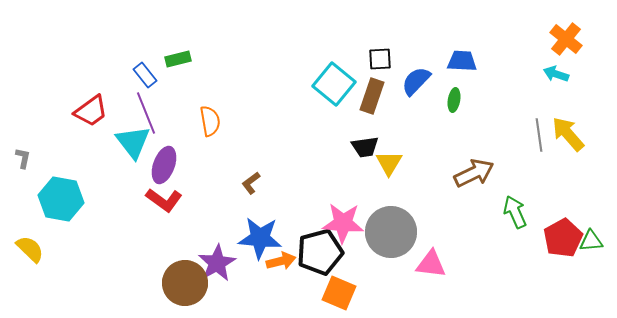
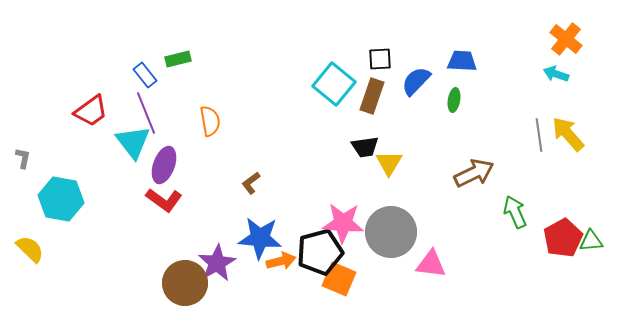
orange square: moved 14 px up
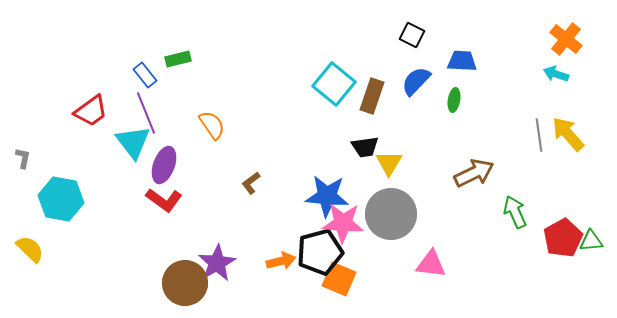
black square: moved 32 px right, 24 px up; rotated 30 degrees clockwise
orange semicircle: moved 2 px right, 4 px down; rotated 24 degrees counterclockwise
gray circle: moved 18 px up
blue star: moved 67 px right, 42 px up
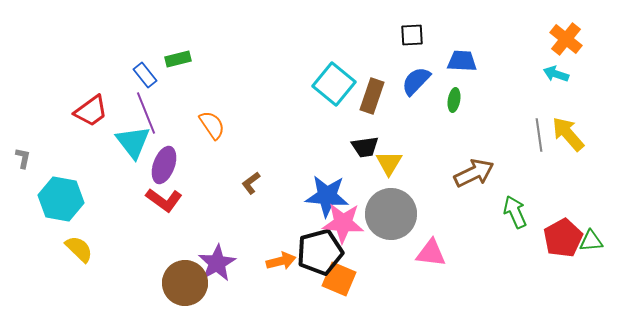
black square: rotated 30 degrees counterclockwise
yellow semicircle: moved 49 px right
pink triangle: moved 11 px up
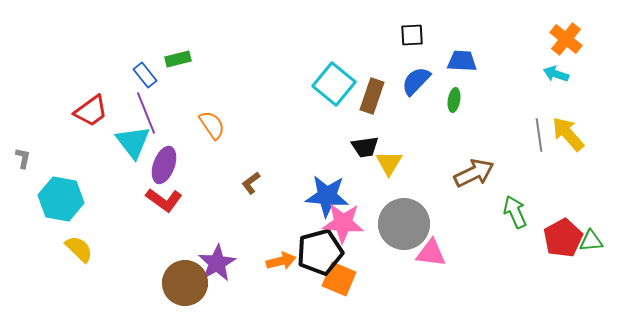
gray circle: moved 13 px right, 10 px down
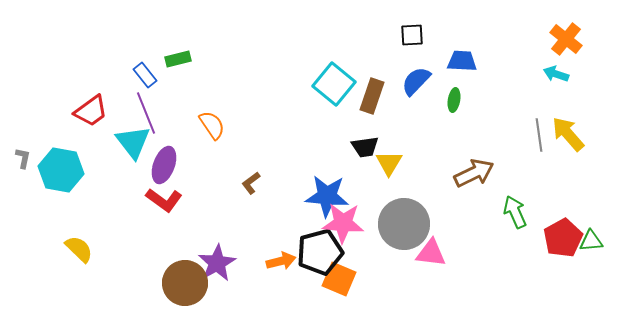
cyan hexagon: moved 29 px up
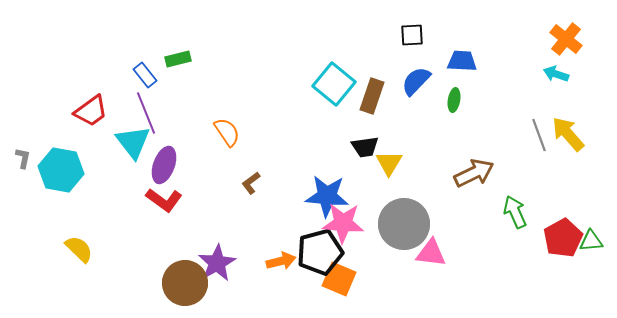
orange semicircle: moved 15 px right, 7 px down
gray line: rotated 12 degrees counterclockwise
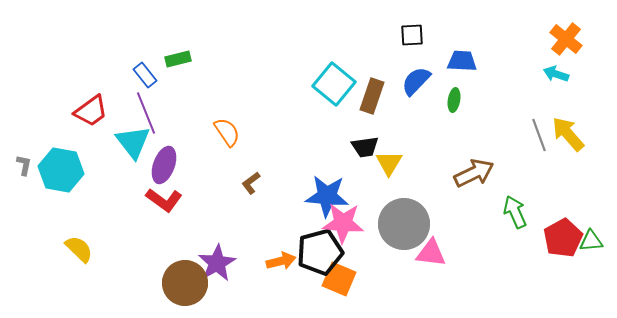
gray L-shape: moved 1 px right, 7 px down
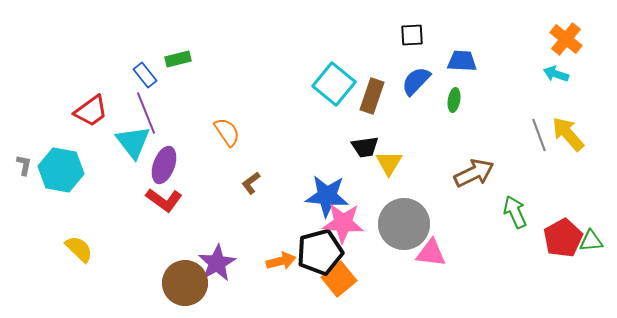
orange square: rotated 28 degrees clockwise
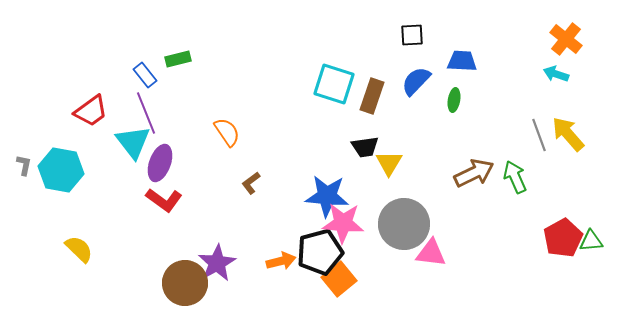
cyan square: rotated 21 degrees counterclockwise
purple ellipse: moved 4 px left, 2 px up
green arrow: moved 35 px up
